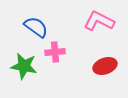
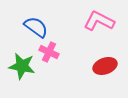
pink cross: moved 6 px left; rotated 30 degrees clockwise
green star: moved 2 px left
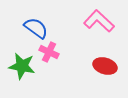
pink L-shape: rotated 16 degrees clockwise
blue semicircle: moved 1 px down
red ellipse: rotated 35 degrees clockwise
